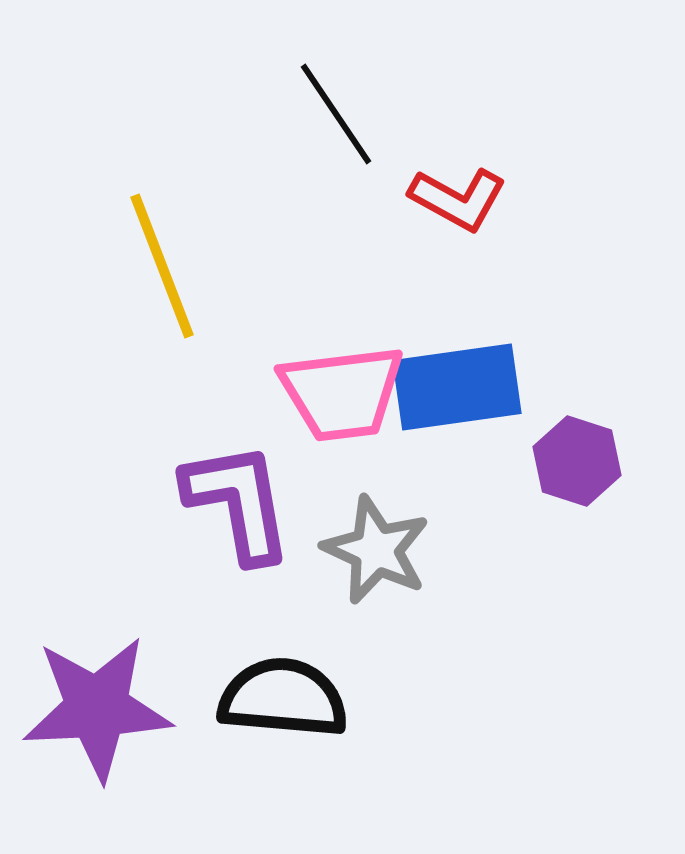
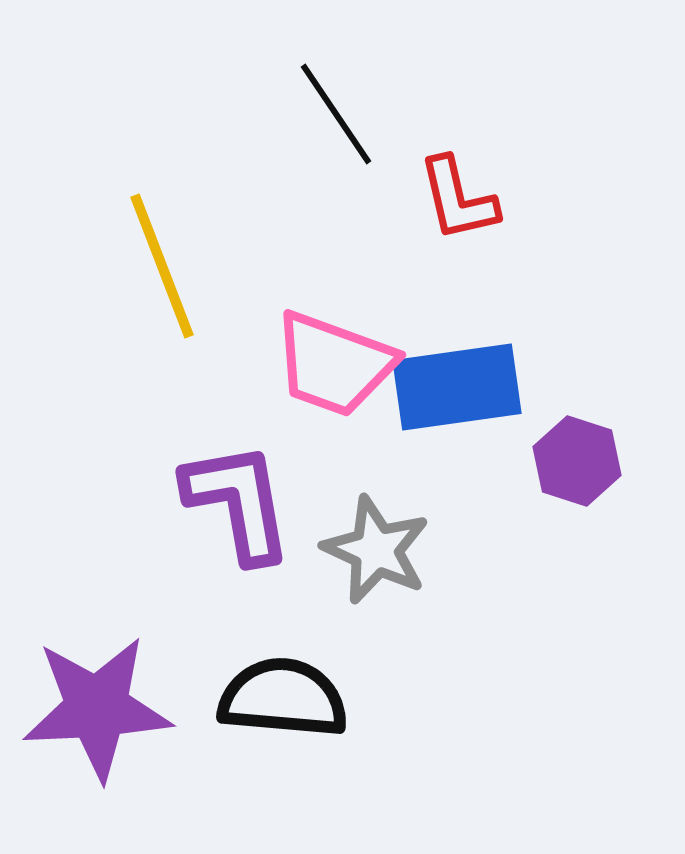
red L-shape: rotated 48 degrees clockwise
pink trapezoid: moved 8 px left, 29 px up; rotated 27 degrees clockwise
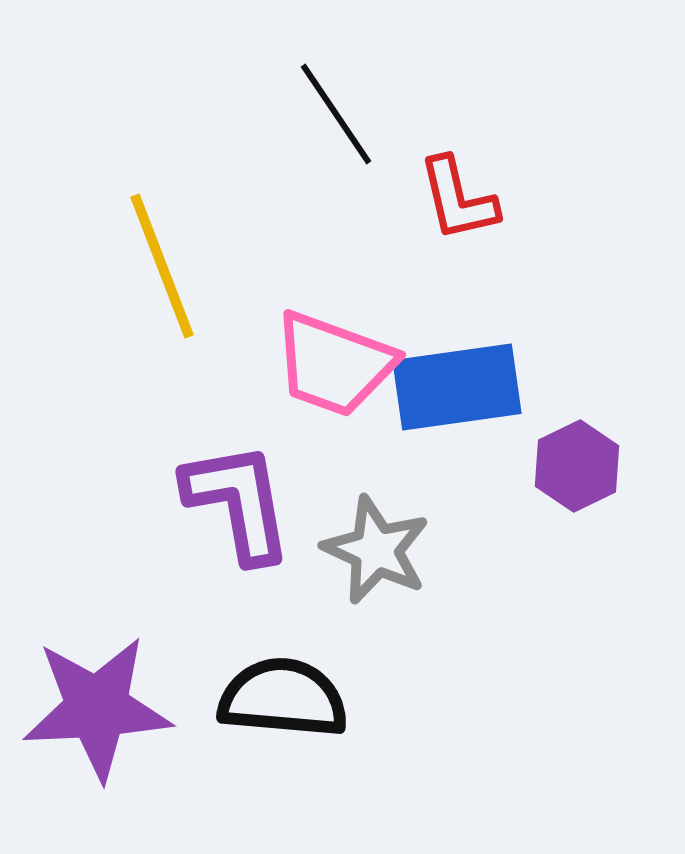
purple hexagon: moved 5 px down; rotated 16 degrees clockwise
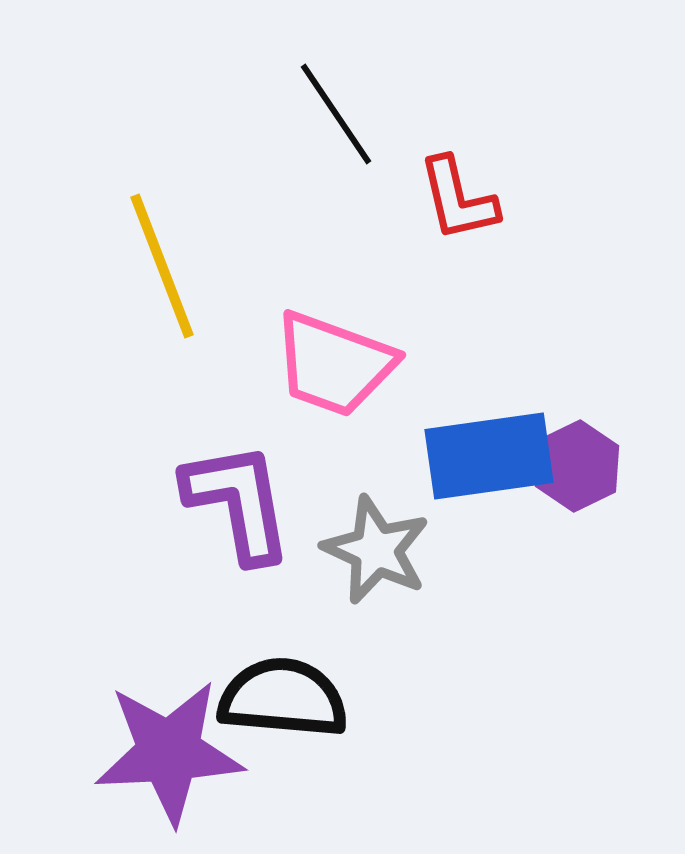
blue rectangle: moved 32 px right, 69 px down
purple star: moved 72 px right, 44 px down
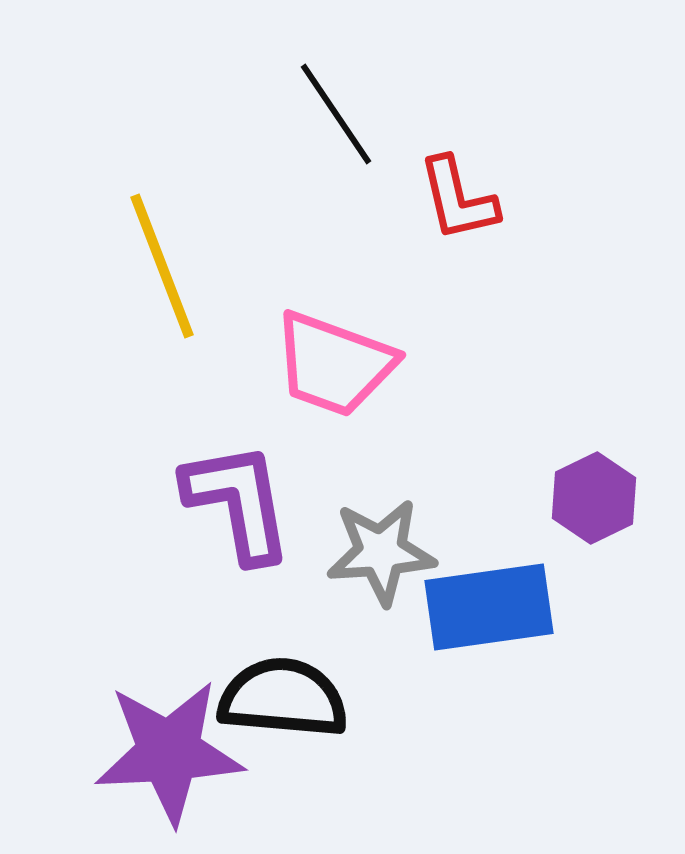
blue rectangle: moved 151 px down
purple hexagon: moved 17 px right, 32 px down
gray star: moved 5 px right, 2 px down; rotated 29 degrees counterclockwise
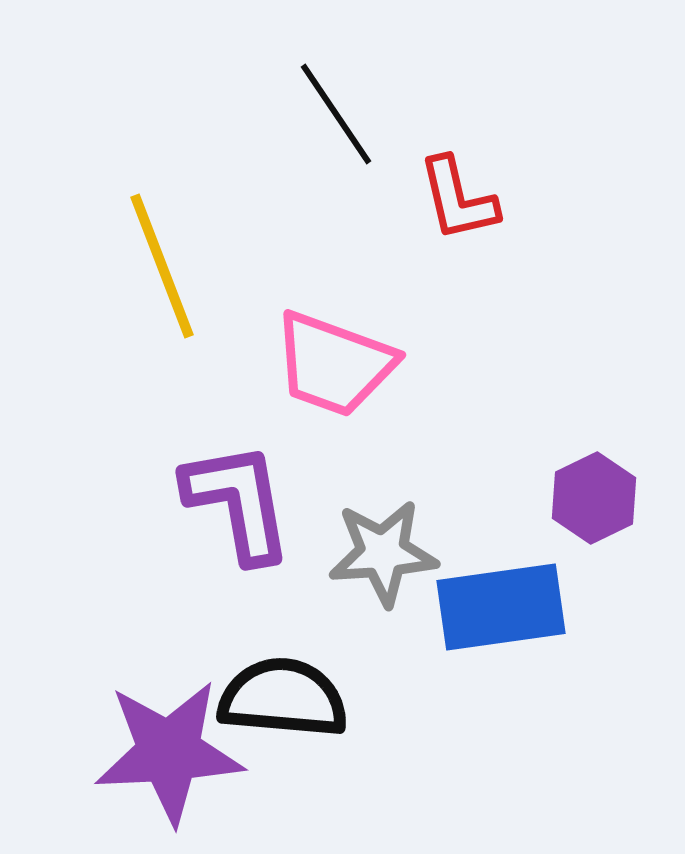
gray star: moved 2 px right, 1 px down
blue rectangle: moved 12 px right
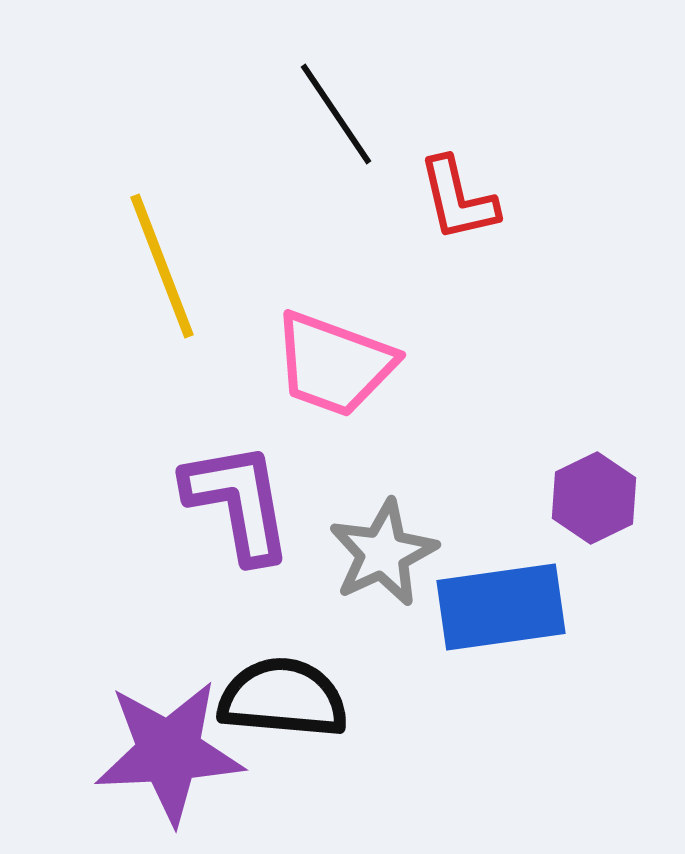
gray star: rotated 21 degrees counterclockwise
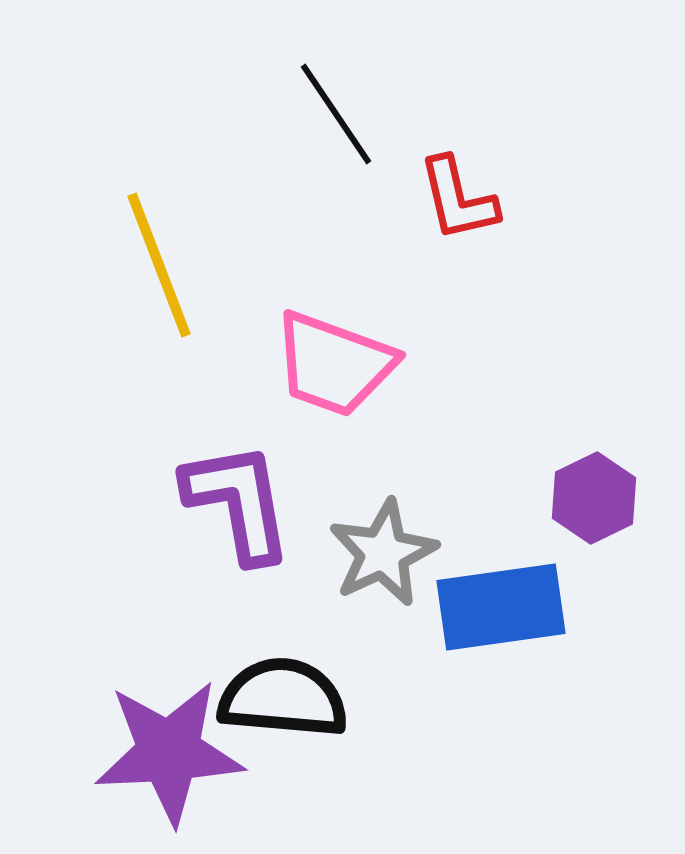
yellow line: moved 3 px left, 1 px up
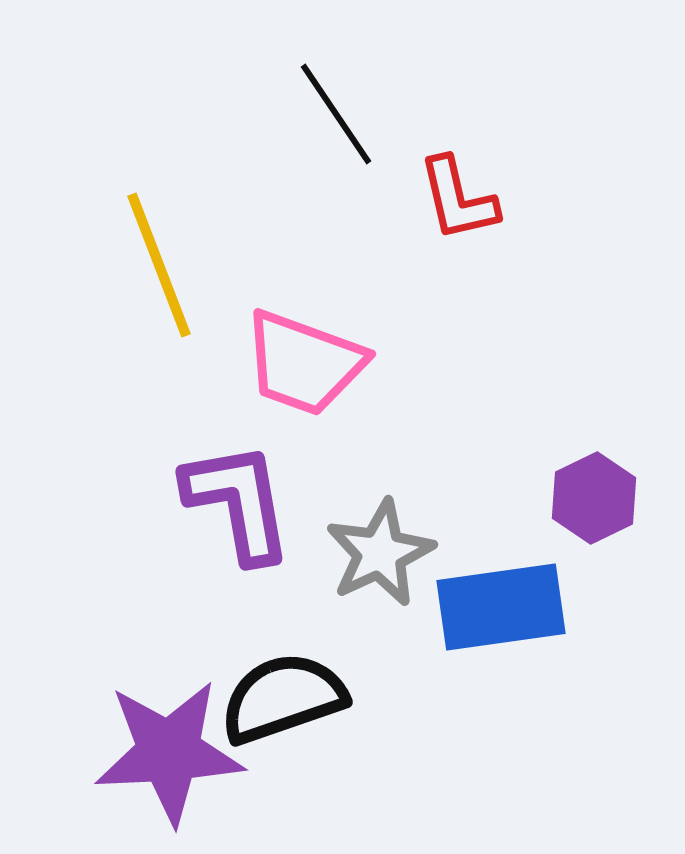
pink trapezoid: moved 30 px left, 1 px up
gray star: moved 3 px left
black semicircle: rotated 24 degrees counterclockwise
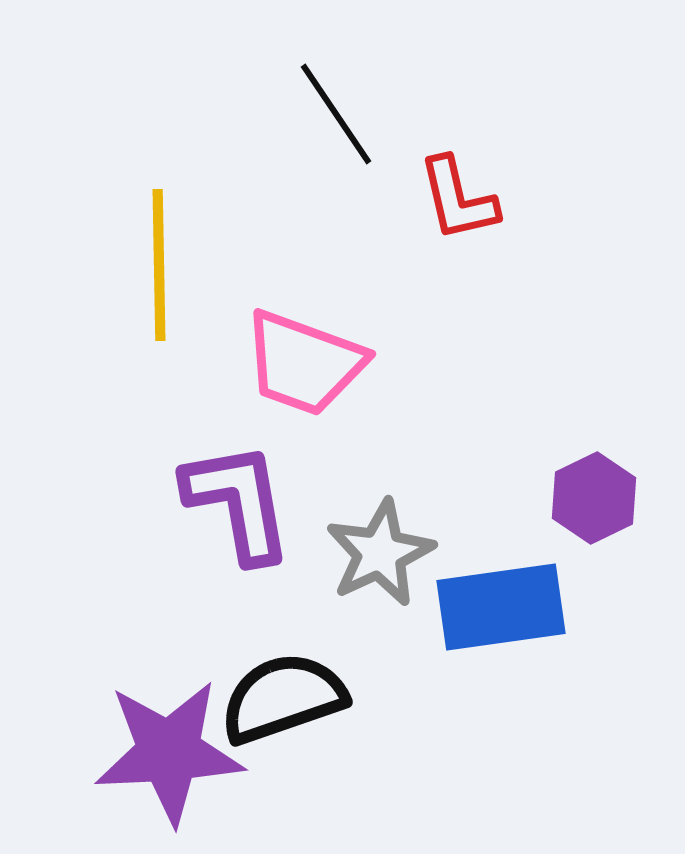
yellow line: rotated 20 degrees clockwise
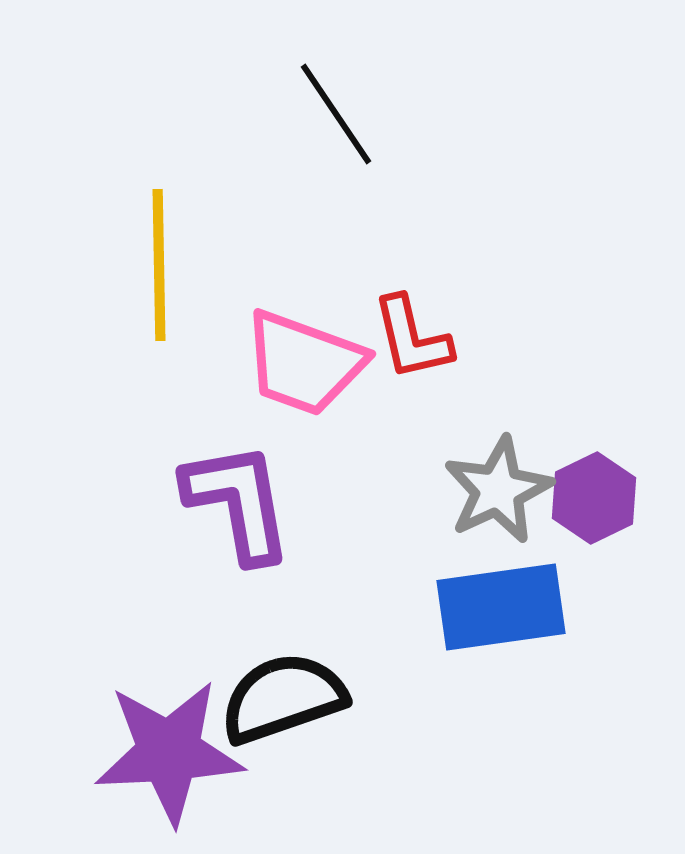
red L-shape: moved 46 px left, 139 px down
gray star: moved 118 px right, 63 px up
